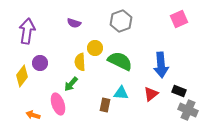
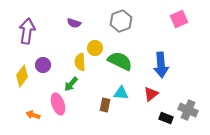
purple circle: moved 3 px right, 2 px down
black rectangle: moved 13 px left, 27 px down
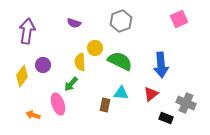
gray cross: moved 2 px left, 7 px up
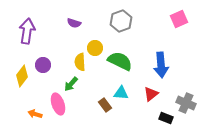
brown rectangle: rotated 48 degrees counterclockwise
orange arrow: moved 2 px right, 1 px up
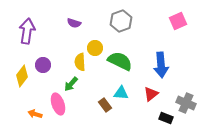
pink square: moved 1 px left, 2 px down
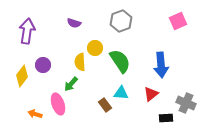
green semicircle: rotated 30 degrees clockwise
black rectangle: rotated 24 degrees counterclockwise
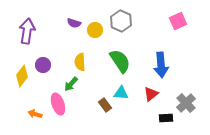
gray hexagon: rotated 15 degrees counterclockwise
yellow circle: moved 18 px up
gray cross: rotated 24 degrees clockwise
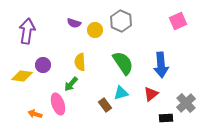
green semicircle: moved 3 px right, 2 px down
yellow diamond: rotated 60 degrees clockwise
cyan triangle: rotated 21 degrees counterclockwise
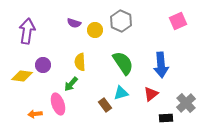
orange arrow: rotated 24 degrees counterclockwise
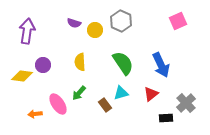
blue arrow: rotated 20 degrees counterclockwise
green arrow: moved 8 px right, 9 px down
pink ellipse: rotated 15 degrees counterclockwise
